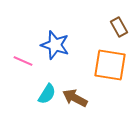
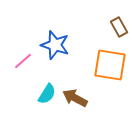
pink line: rotated 66 degrees counterclockwise
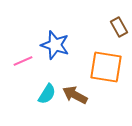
pink line: rotated 18 degrees clockwise
orange square: moved 4 px left, 2 px down
brown arrow: moved 3 px up
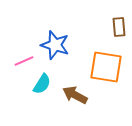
brown rectangle: rotated 24 degrees clockwise
pink line: moved 1 px right
cyan semicircle: moved 5 px left, 10 px up
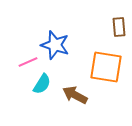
pink line: moved 4 px right, 1 px down
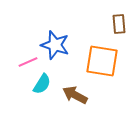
brown rectangle: moved 3 px up
orange square: moved 4 px left, 6 px up
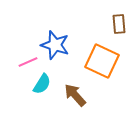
orange square: rotated 16 degrees clockwise
brown arrow: rotated 20 degrees clockwise
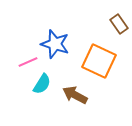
brown rectangle: rotated 30 degrees counterclockwise
blue star: moved 1 px up
orange square: moved 3 px left
brown arrow: rotated 20 degrees counterclockwise
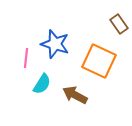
pink line: moved 2 px left, 4 px up; rotated 60 degrees counterclockwise
